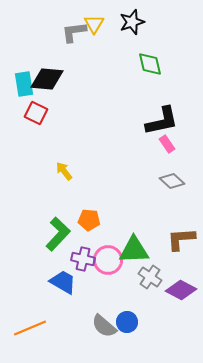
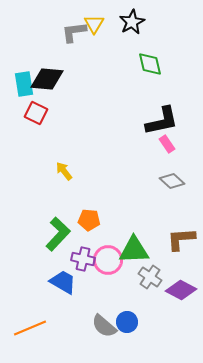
black star: rotated 10 degrees counterclockwise
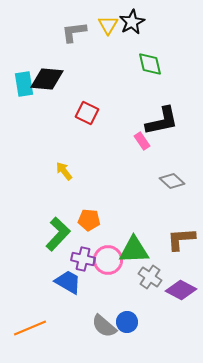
yellow triangle: moved 14 px right, 1 px down
red square: moved 51 px right
pink rectangle: moved 25 px left, 3 px up
blue trapezoid: moved 5 px right
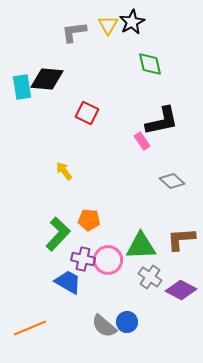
cyan rectangle: moved 2 px left, 3 px down
green triangle: moved 7 px right, 4 px up
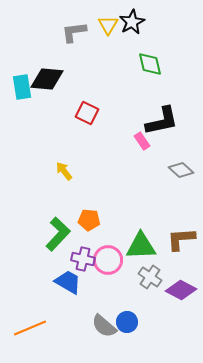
gray diamond: moved 9 px right, 11 px up
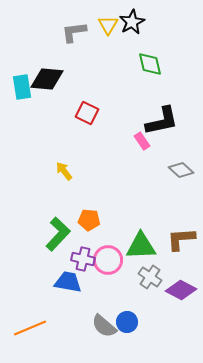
blue trapezoid: rotated 20 degrees counterclockwise
